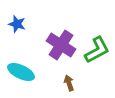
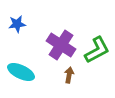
blue star: rotated 24 degrees counterclockwise
brown arrow: moved 8 px up; rotated 28 degrees clockwise
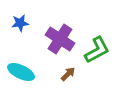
blue star: moved 3 px right, 1 px up
purple cross: moved 1 px left, 6 px up
brown arrow: moved 1 px left, 1 px up; rotated 35 degrees clockwise
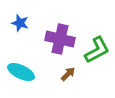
blue star: rotated 24 degrees clockwise
purple cross: rotated 20 degrees counterclockwise
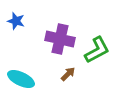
blue star: moved 4 px left, 2 px up
cyan ellipse: moved 7 px down
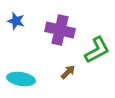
purple cross: moved 9 px up
brown arrow: moved 2 px up
cyan ellipse: rotated 16 degrees counterclockwise
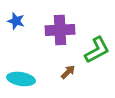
purple cross: rotated 16 degrees counterclockwise
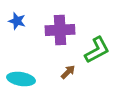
blue star: moved 1 px right
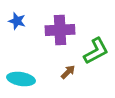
green L-shape: moved 1 px left, 1 px down
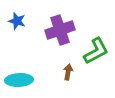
purple cross: rotated 16 degrees counterclockwise
brown arrow: rotated 35 degrees counterclockwise
cyan ellipse: moved 2 px left, 1 px down; rotated 12 degrees counterclockwise
